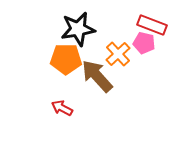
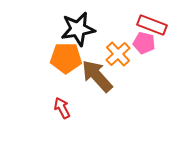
orange pentagon: moved 1 px up
red arrow: rotated 35 degrees clockwise
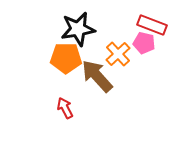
red arrow: moved 3 px right
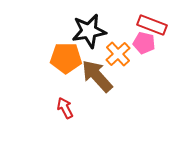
black star: moved 11 px right, 2 px down
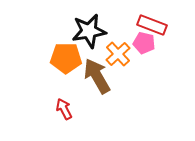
brown arrow: rotated 12 degrees clockwise
red arrow: moved 1 px left, 1 px down
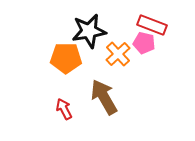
brown arrow: moved 7 px right, 21 px down
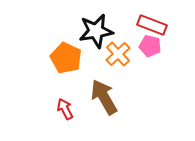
black star: moved 7 px right
pink pentagon: moved 6 px right, 3 px down
orange pentagon: rotated 24 degrees clockwise
red arrow: moved 1 px right
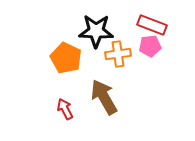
black star: rotated 12 degrees clockwise
pink pentagon: rotated 20 degrees counterclockwise
orange cross: rotated 35 degrees clockwise
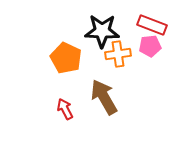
black star: moved 6 px right
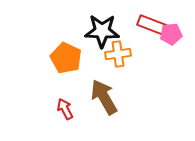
pink pentagon: moved 21 px right, 12 px up
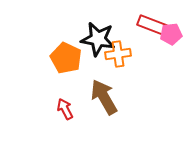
black star: moved 4 px left, 8 px down; rotated 8 degrees clockwise
